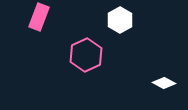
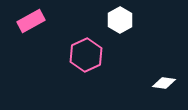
pink rectangle: moved 8 px left, 4 px down; rotated 40 degrees clockwise
white diamond: rotated 20 degrees counterclockwise
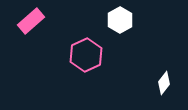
pink rectangle: rotated 12 degrees counterclockwise
white diamond: rotated 60 degrees counterclockwise
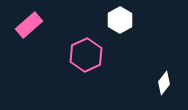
pink rectangle: moved 2 px left, 4 px down
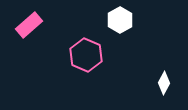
pink hexagon: rotated 12 degrees counterclockwise
white diamond: rotated 10 degrees counterclockwise
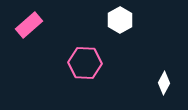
pink hexagon: moved 1 px left, 8 px down; rotated 20 degrees counterclockwise
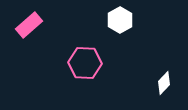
white diamond: rotated 15 degrees clockwise
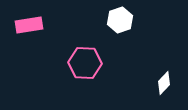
white hexagon: rotated 10 degrees clockwise
pink rectangle: rotated 32 degrees clockwise
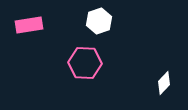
white hexagon: moved 21 px left, 1 px down
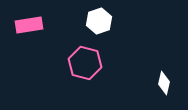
pink hexagon: rotated 12 degrees clockwise
white diamond: rotated 30 degrees counterclockwise
